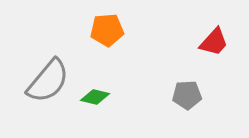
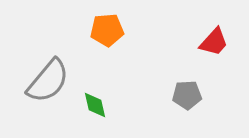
green diamond: moved 8 px down; rotated 64 degrees clockwise
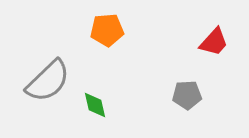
gray semicircle: rotated 6 degrees clockwise
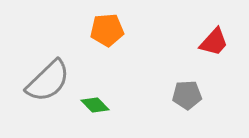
green diamond: rotated 32 degrees counterclockwise
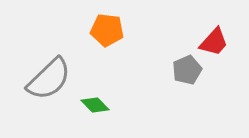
orange pentagon: rotated 12 degrees clockwise
gray semicircle: moved 1 px right, 2 px up
gray pentagon: moved 25 px up; rotated 20 degrees counterclockwise
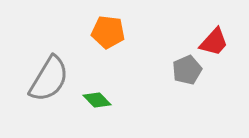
orange pentagon: moved 1 px right, 2 px down
gray semicircle: rotated 15 degrees counterclockwise
green diamond: moved 2 px right, 5 px up
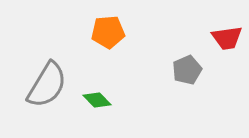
orange pentagon: rotated 12 degrees counterclockwise
red trapezoid: moved 13 px right, 4 px up; rotated 40 degrees clockwise
gray semicircle: moved 2 px left, 6 px down
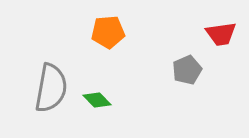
red trapezoid: moved 6 px left, 4 px up
gray semicircle: moved 4 px right, 3 px down; rotated 21 degrees counterclockwise
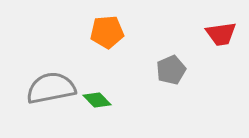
orange pentagon: moved 1 px left
gray pentagon: moved 16 px left
gray semicircle: rotated 111 degrees counterclockwise
